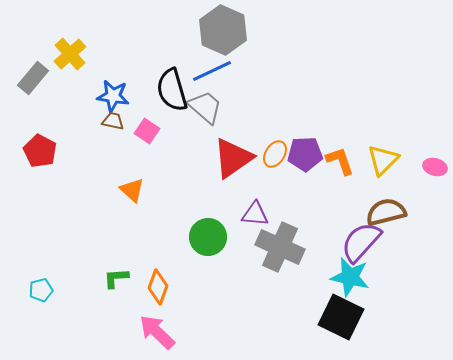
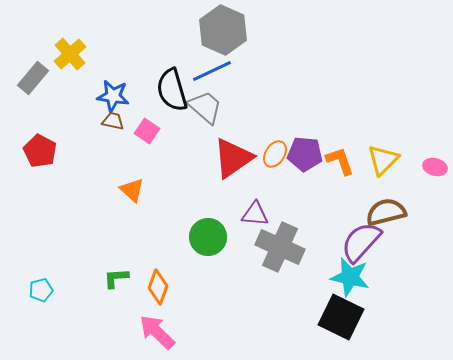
purple pentagon: rotated 8 degrees clockwise
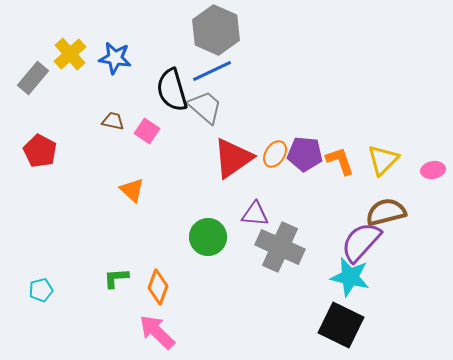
gray hexagon: moved 7 px left
blue star: moved 2 px right, 38 px up
pink ellipse: moved 2 px left, 3 px down; rotated 25 degrees counterclockwise
black square: moved 8 px down
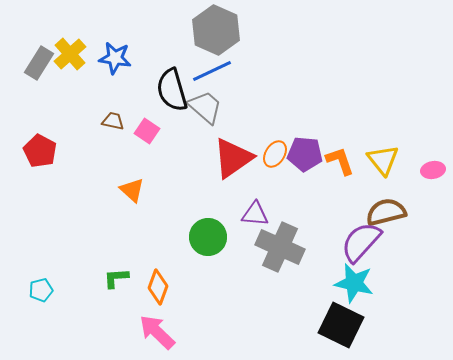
gray rectangle: moved 6 px right, 15 px up; rotated 8 degrees counterclockwise
yellow triangle: rotated 24 degrees counterclockwise
cyan star: moved 4 px right, 6 px down
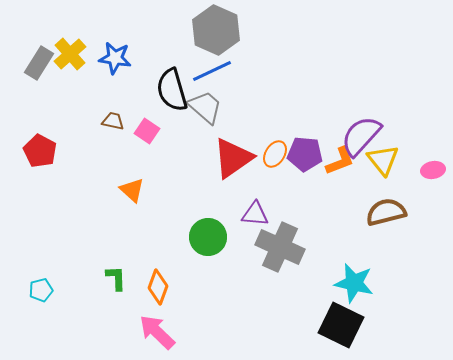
orange L-shape: rotated 88 degrees clockwise
purple semicircle: moved 106 px up
green L-shape: rotated 92 degrees clockwise
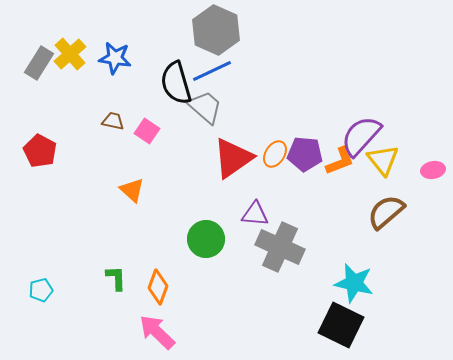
black semicircle: moved 4 px right, 7 px up
brown semicircle: rotated 27 degrees counterclockwise
green circle: moved 2 px left, 2 px down
